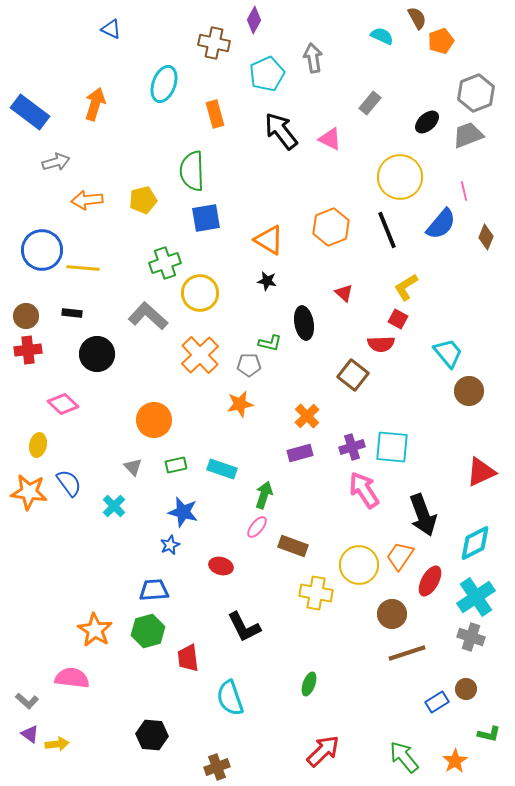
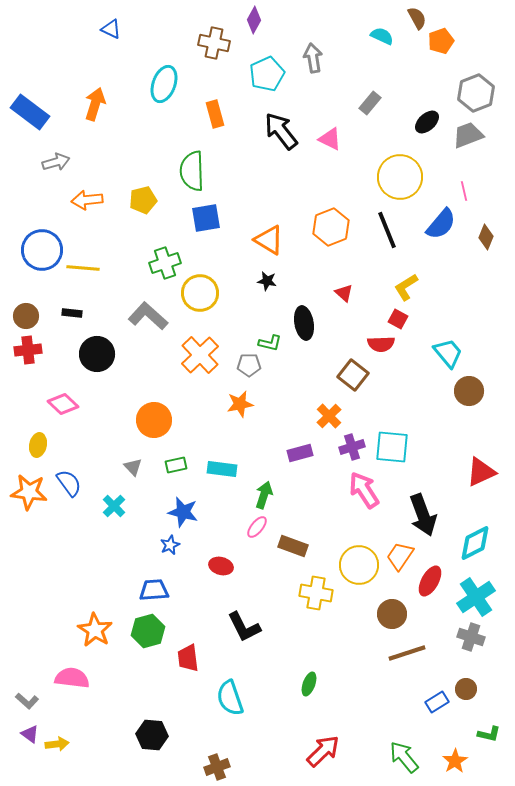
orange cross at (307, 416): moved 22 px right
cyan rectangle at (222, 469): rotated 12 degrees counterclockwise
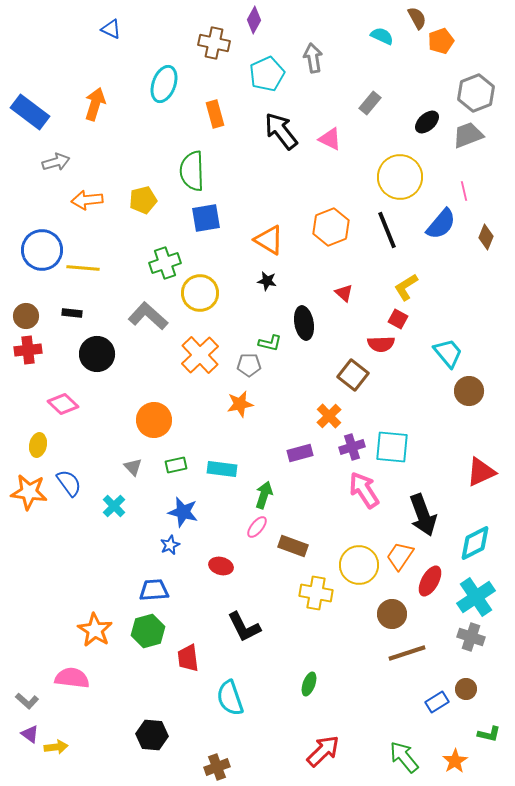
yellow arrow at (57, 744): moved 1 px left, 3 px down
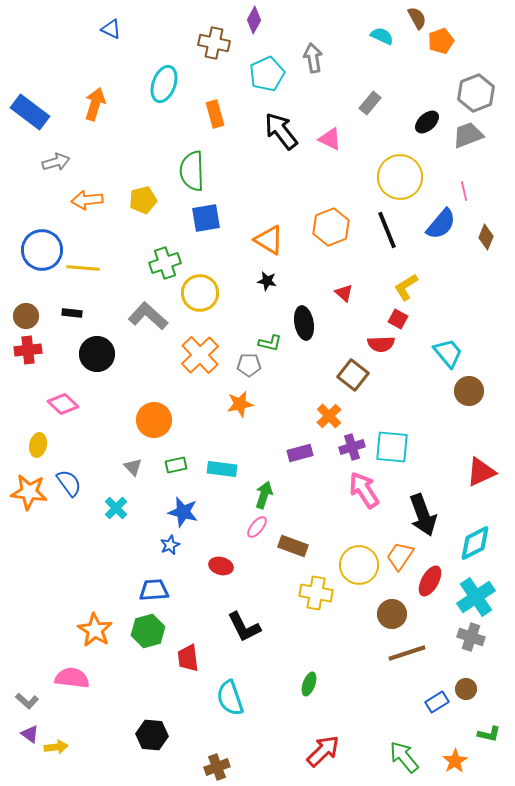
cyan cross at (114, 506): moved 2 px right, 2 px down
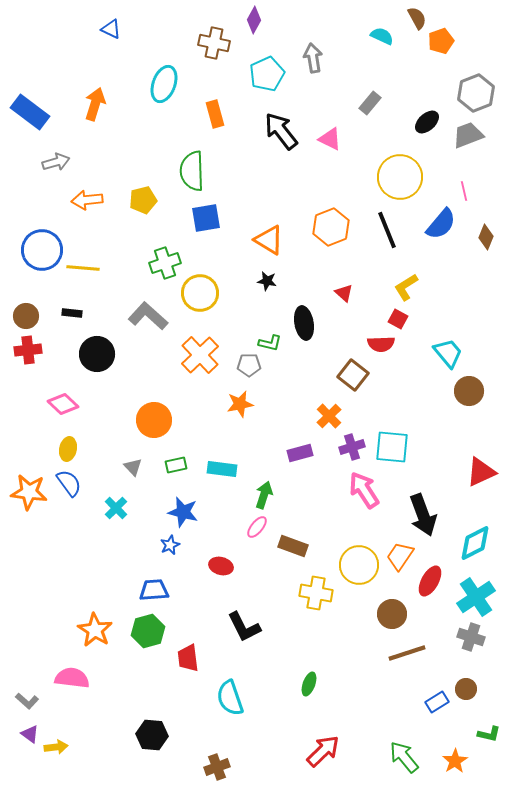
yellow ellipse at (38, 445): moved 30 px right, 4 px down
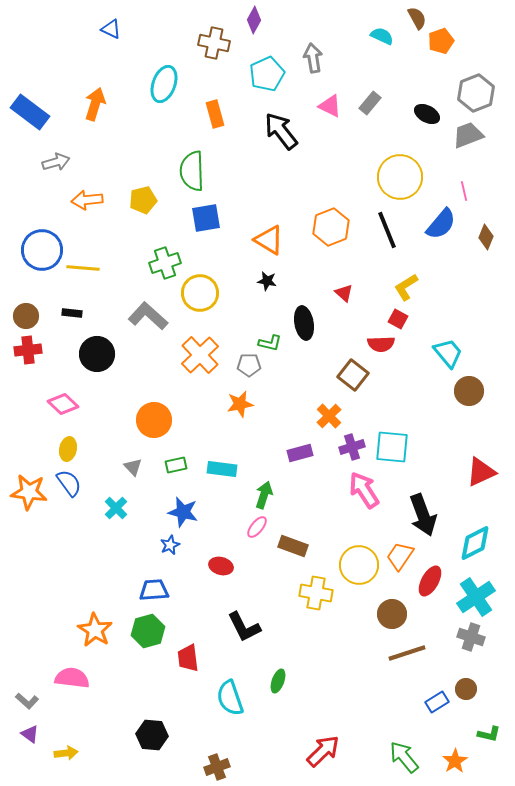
black ellipse at (427, 122): moved 8 px up; rotated 70 degrees clockwise
pink triangle at (330, 139): moved 33 px up
green ellipse at (309, 684): moved 31 px left, 3 px up
yellow arrow at (56, 747): moved 10 px right, 6 px down
